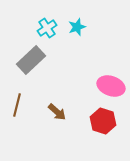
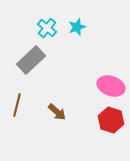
cyan cross: rotated 18 degrees counterclockwise
red hexagon: moved 8 px right, 1 px up
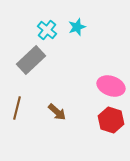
cyan cross: moved 2 px down
brown line: moved 3 px down
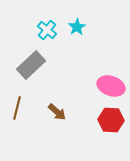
cyan star: rotated 12 degrees counterclockwise
gray rectangle: moved 5 px down
red hexagon: rotated 15 degrees counterclockwise
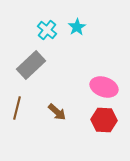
pink ellipse: moved 7 px left, 1 px down
red hexagon: moved 7 px left
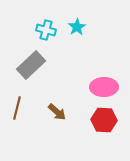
cyan cross: moved 1 px left; rotated 24 degrees counterclockwise
pink ellipse: rotated 20 degrees counterclockwise
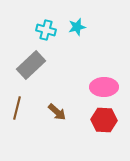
cyan star: rotated 18 degrees clockwise
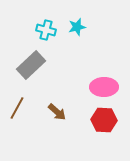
brown line: rotated 15 degrees clockwise
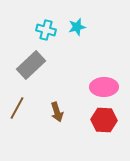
brown arrow: rotated 30 degrees clockwise
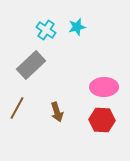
cyan cross: rotated 18 degrees clockwise
red hexagon: moved 2 px left
